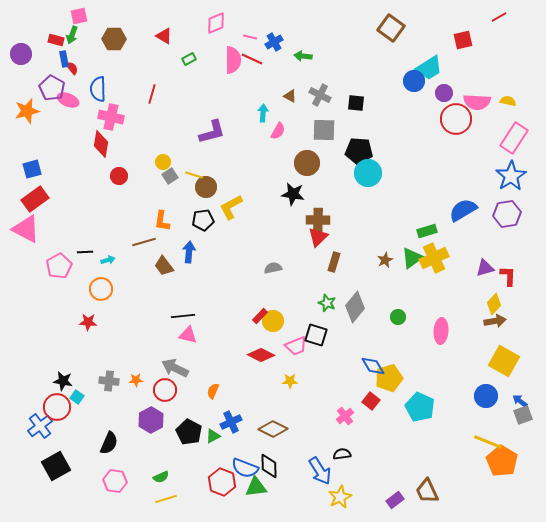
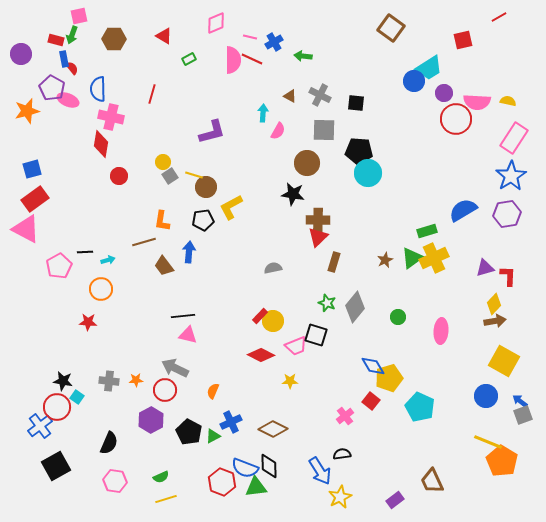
brown trapezoid at (427, 491): moved 5 px right, 10 px up
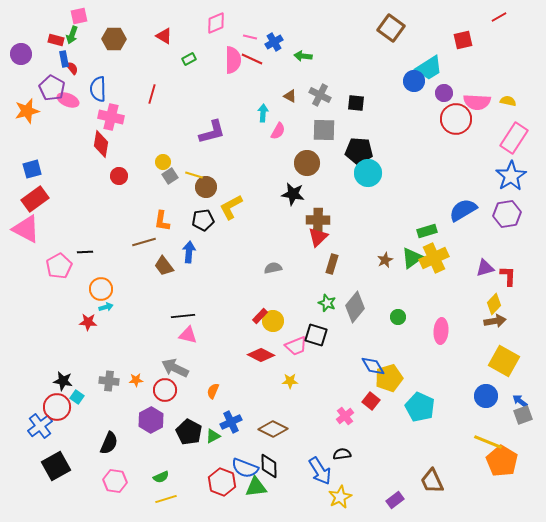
cyan arrow at (108, 260): moved 2 px left, 47 px down
brown rectangle at (334, 262): moved 2 px left, 2 px down
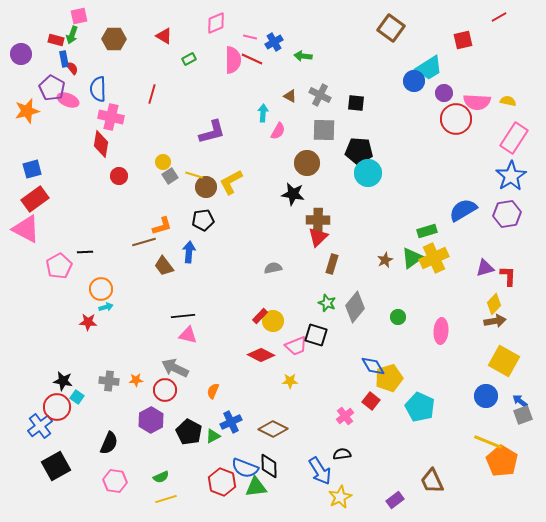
yellow L-shape at (231, 207): moved 25 px up
orange L-shape at (162, 221): moved 5 px down; rotated 115 degrees counterclockwise
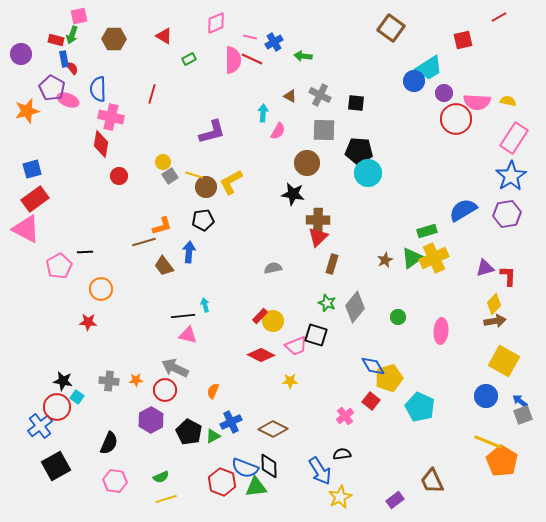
cyan arrow at (106, 307): moved 99 px right, 2 px up; rotated 88 degrees counterclockwise
